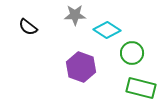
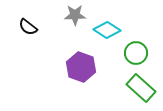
green circle: moved 4 px right
green rectangle: rotated 28 degrees clockwise
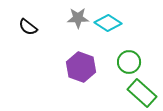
gray star: moved 3 px right, 3 px down
cyan diamond: moved 1 px right, 7 px up
green circle: moved 7 px left, 9 px down
green rectangle: moved 1 px right, 5 px down
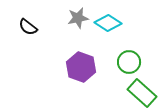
gray star: rotated 10 degrees counterclockwise
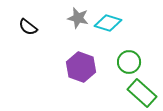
gray star: rotated 25 degrees clockwise
cyan diamond: rotated 16 degrees counterclockwise
